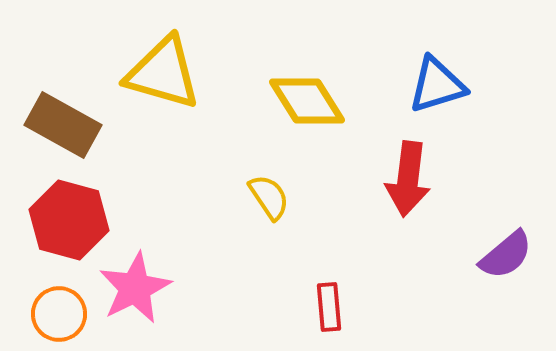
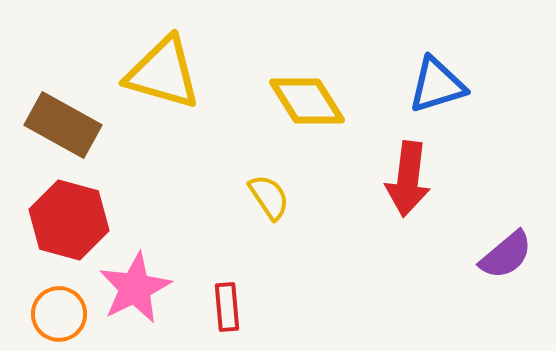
red rectangle: moved 102 px left
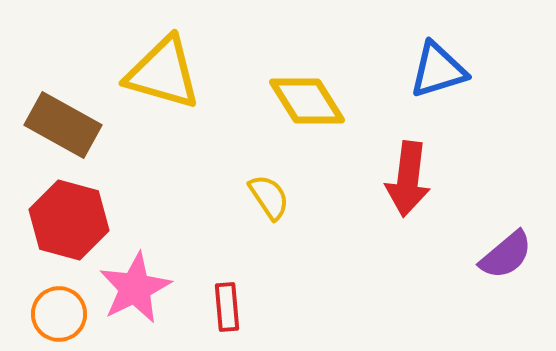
blue triangle: moved 1 px right, 15 px up
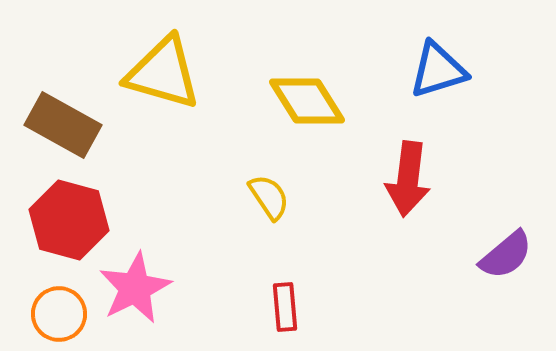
red rectangle: moved 58 px right
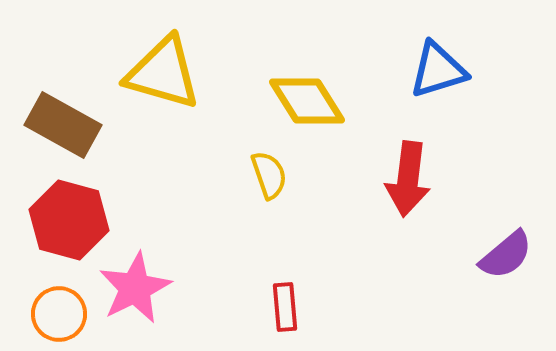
yellow semicircle: moved 22 px up; rotated 15 degrees clockwise
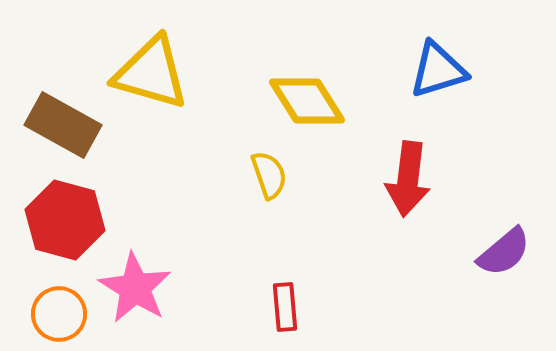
yellow triangle: moved 12 px left
red hexagon: moved 4 px left
purple semicircle: moved 2 px left, 3 px up
pink star: rotated 14 degrees counterclockwise
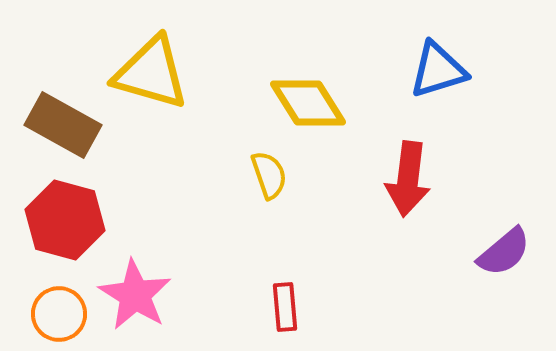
yellow diamond: moved 1 px right, 2 px down
pink star: moved 7 px down
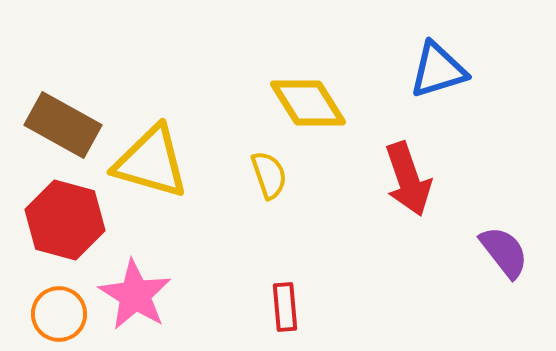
yellow triangle: moved 89 px down
red arrow: rotated 26 degrees counterclockwise
purple semicircle: rotated 88 degrees counterclockwise
